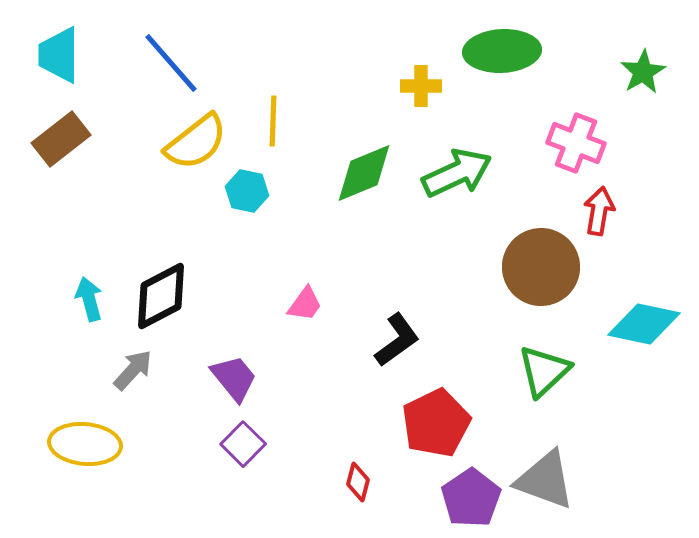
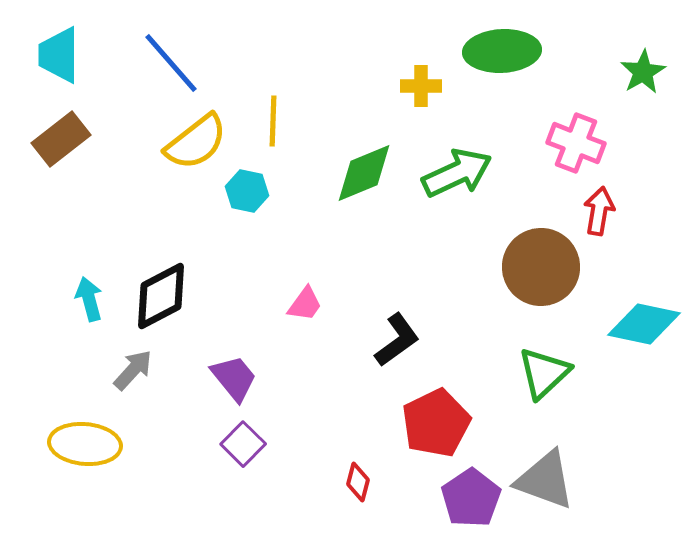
green triangle: moved 2 px down
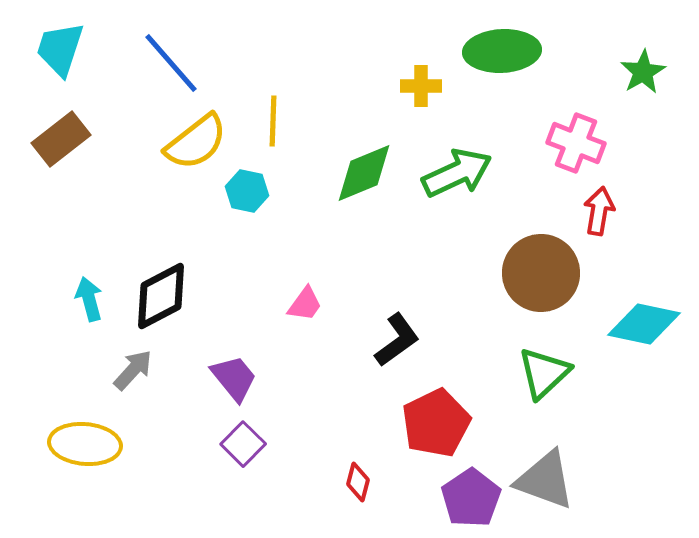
cyan trapezoid: moved 1 px right, 6 px up; rotated 18 degrees clockwise
brown circle: moved 6 px down
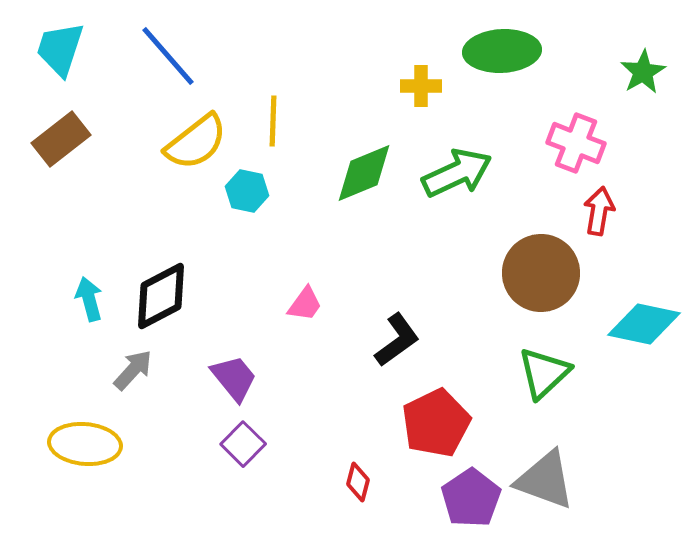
blue line: moved 3 px left, 7 px up
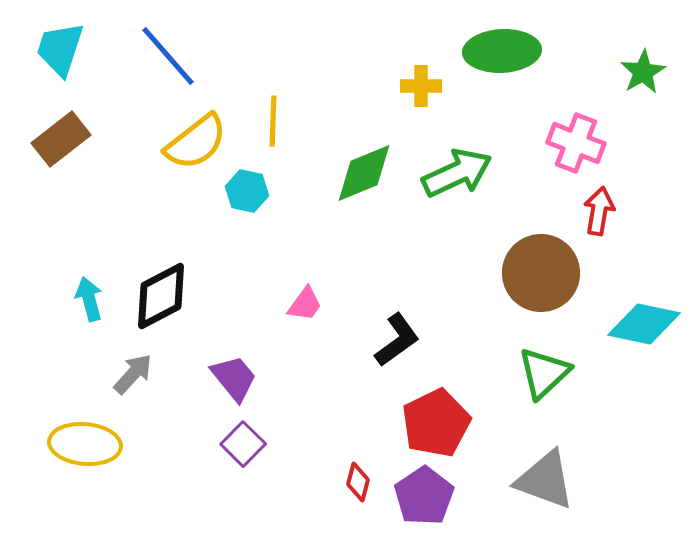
gray arrow: moved 4 px down
purple pentagon: moved 47 px left, 2 px up
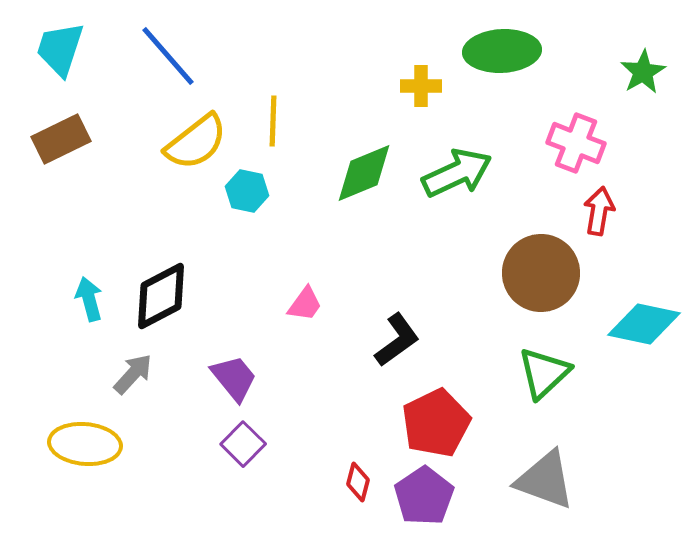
brown rectangle: rotated 12 degrees clockwise
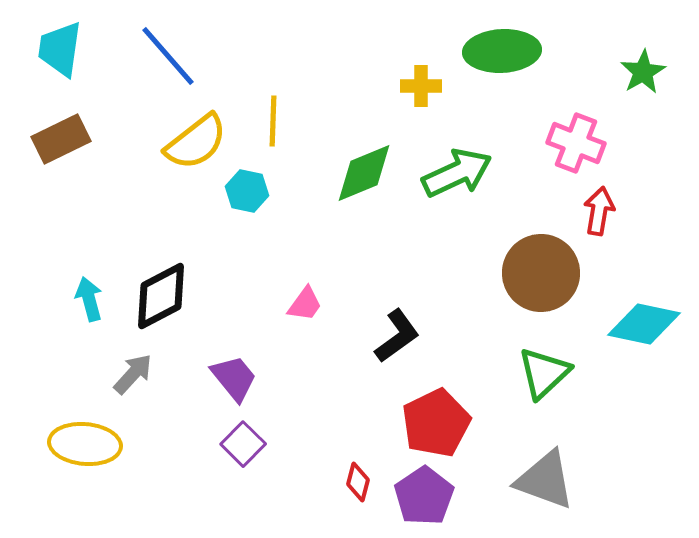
cyan trapezoid: rotated 10 degrees counterclockwise
black L-shape: moved 4 px up
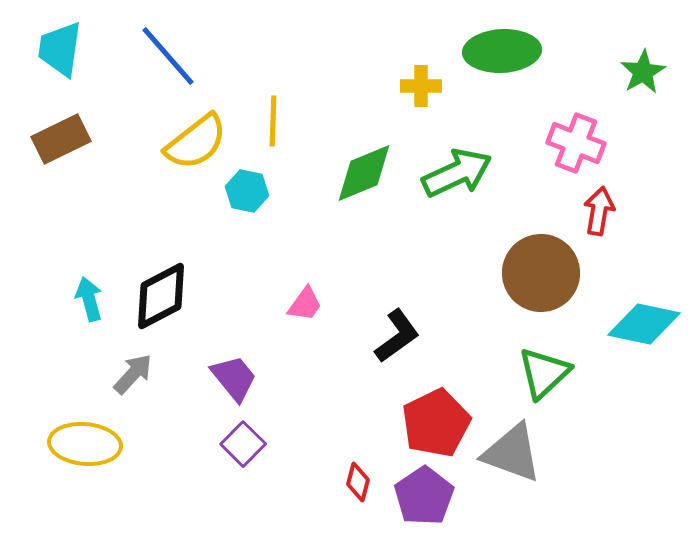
gray triangle: moved 33 px left, 27 px up
